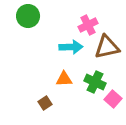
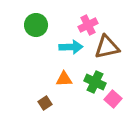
green circle: moved 8 px right, 9 px down
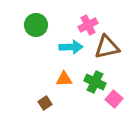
pink square: moved 1 px right
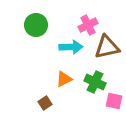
orange triangle: rotated 24 degrees counterclockwise
pink square: moved 2 px down; rotated 30 degrees counterclockwise
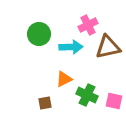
green circle: moved 3 px right, 9 px down
brown triangle: moved 1 px right
green cross: moved 8 px left, 13 px down
brown square: rotated 24 degrees clockwise
